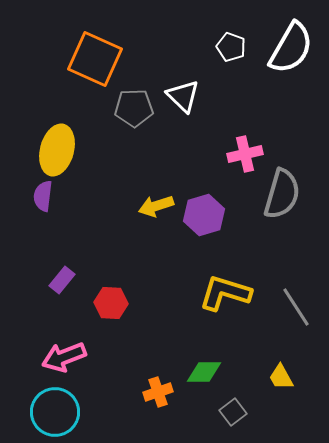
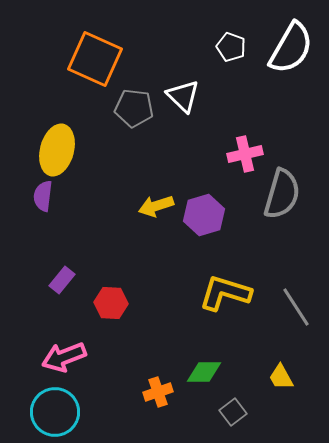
gray pentagon: rotated 9 degrees clockwise
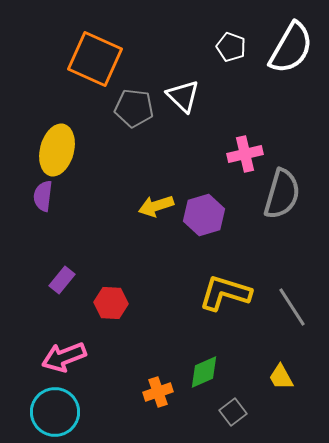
gray line: moved 4 px left
green diamond: rotated 24 degrees counterclockwise
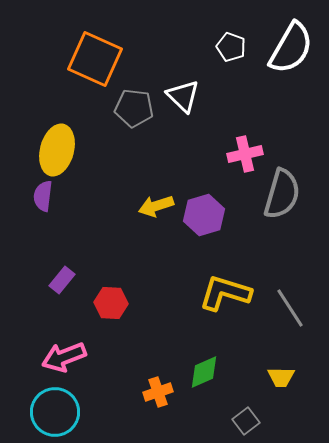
gray line: moved 2 px left, 1 px down
yellow trapezoid: rotated 60 degrees counterclockwise
gray square: moved 13 px right, 9 px down
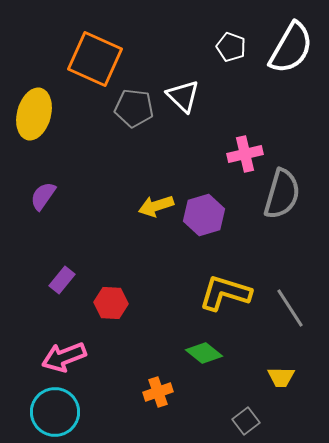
yellow ellipse: moved 23 px left, 36 px up
purple semicircle: rotated 28 degrees clockwise
green diamond: moved 19 px up; rotated 63 degrees clockwise
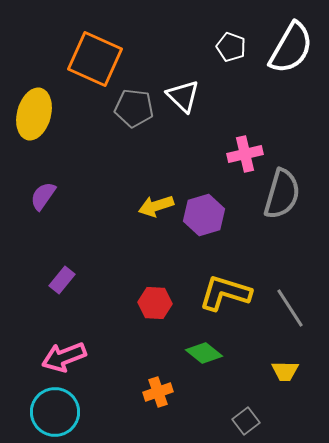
red hexagon: moved 44 px right
yellow trapezoid: moved 4 px right, 6 px up
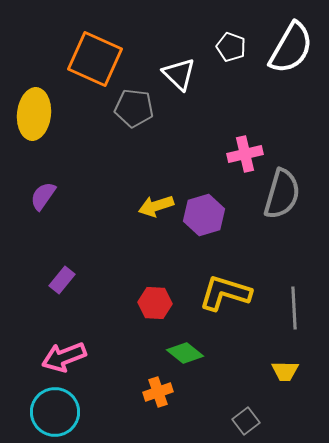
white triangle: moved 4 px left, 22 px up
yellow ellipse: rotated 9 degrees counterclockwise
gray line: moved 4 px right; rotated 30 degrees clockwise
green diamond: moved 19 px left
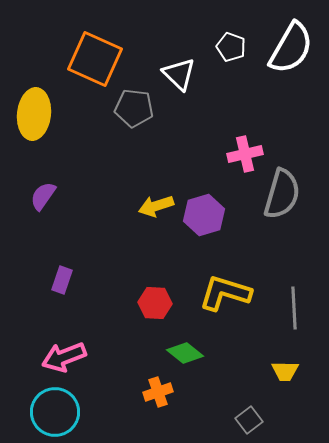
purple rectangle: rotated 20 degrees counterclockwise
gray square: moved 3 px right, 1 px up
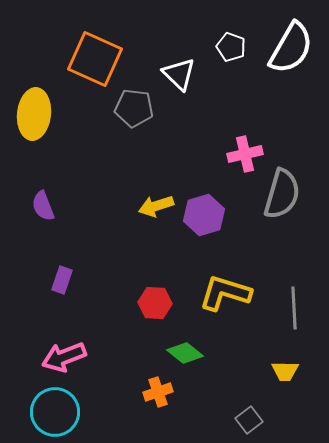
purple semicircle: moved 10 px down; rotated 56 degrees counterclockwise
